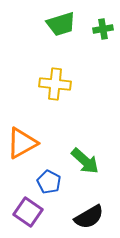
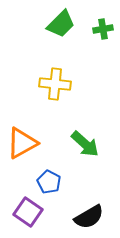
green trapezoid: rotated 28 degrees counterclockwise
green arrow: moved 17 px up
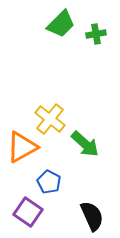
green cross: moved 7 px left, 5 px down
yellow cross: moved 5 px left, 35 px down; rotated 32 degrees clockwise
orange triangle: moved 4 px down
black semicircle: moved 3 px right, 1 px up; rotated 84 degrees counterclockwise
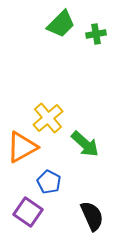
yellow cross: moved 2 px left, 1 px up; rotated 12 degrees clockwise
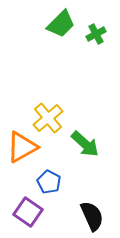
green cross: rotated 18 degrees counterclockwise
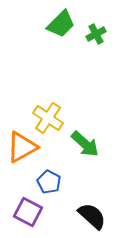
yellow cross: rotated 16 degrees counterclockwise
purple square: rotated 8 degrees counterclockwise
black semicircle: rotated 24 degrees counterclockwise
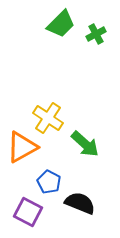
black semicircle: moved 12 px left, 13 px up; rotated 20 degrees counterclockwise
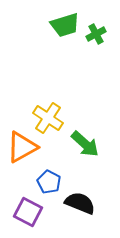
green trapezoid: moved 4 px right, 1 px down; rotated 28 degrees clockwise
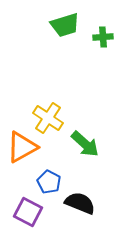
green cross: moved 7 px right, 3 px down; rotated 24 degrees clockwise
